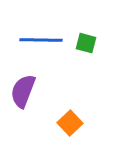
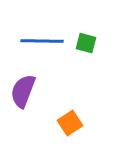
blue line: moved 1 px right, 1 px down
orange square: rotated 10 degrees clockwise
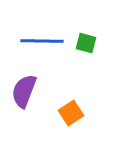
purple semicircle: moved 1 px right
orange square: moved 1 px right, 10 px up
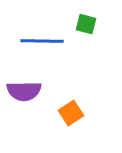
green square: moved 19 px up
purple semicircle: rotated 112 degrees counterclockwise
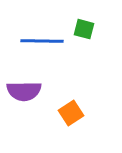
green square: moved 2 px left, 5 px down
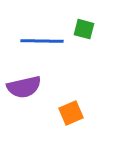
purple semicircle: moved 4 px up; rotated 12 degrees counterclockwise
orange square: rotated 10 degrees clockwise
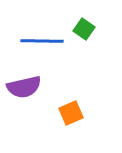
green square: rotated 20 degrees clockwise
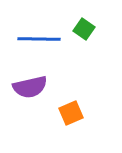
blue line: moved 3 px left, 2 px up
purple semicircle: moved 6 px right
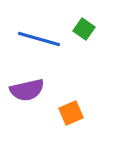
blue line: rotated 15 degrees clockwise
purple semicircle: moved 3 px left, 3 px down
